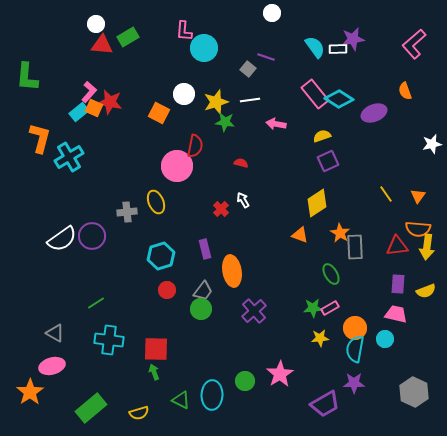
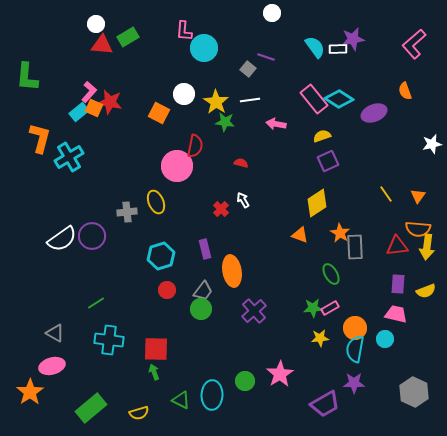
pink rectangle at (315, 94): moved 1 px left, 5 px down
yellow star at (216, 102): rotated 20 degrees counterclockwise
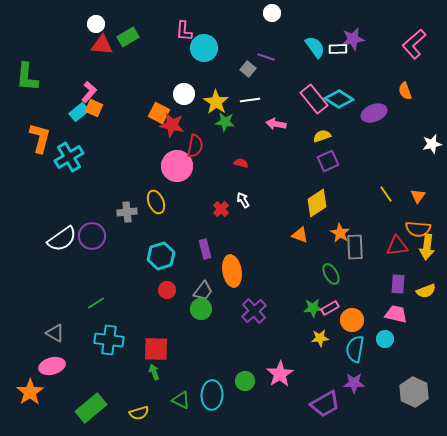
red star at (110, 102): moved 62 px right, 23 px down
orange circle at (355, 328): moved 3 px left, 8 px up
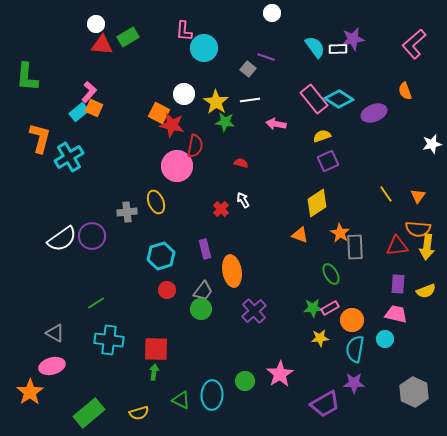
green arrow at (154, 372): rotated 28 degrees clockwise
green rectangle at (91, 408): moved 2 px left, 5 px down
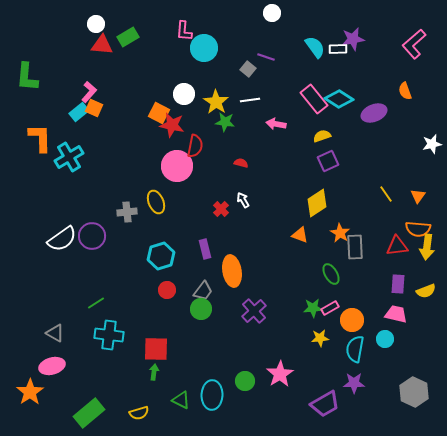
orange L-shape at (40, 138): rotated 16 degrees counterclockwise
cyan cross at (109, 340): moved 5 px up
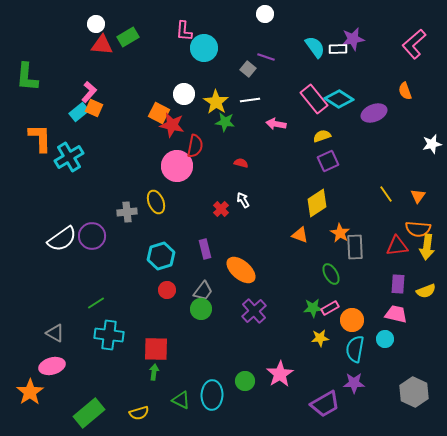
white circle at (272, 13): moved 7 px left, 1 px down
orange ellipse at (232, 271): moved 9 px right, 1 px up; rotated 40 degrees counterclockwise
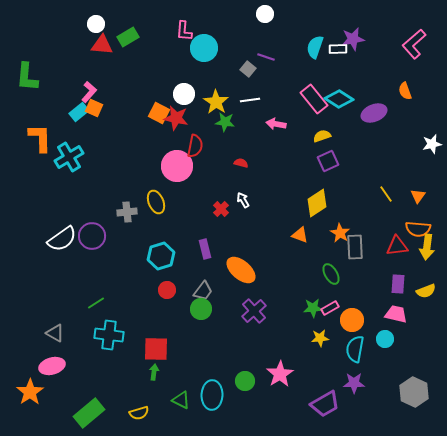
cyan semicircle at (315, 47): rotated 125 degrees counterclockwise
red star at (172, 125): moved 4 px right, 7 px up
